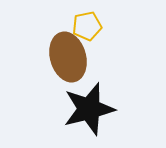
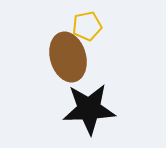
black star: rotated 12 degrees clockwise
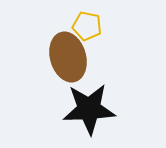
yellow pentagon: rotated 24 degrees clockwise
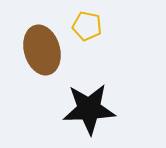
brown ellipse: moved 26 px left, 7 px up
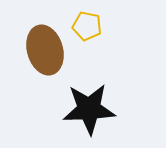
brown ellipse: moved 3 px right
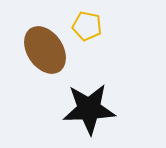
brown ellipse: rotated 18 degrees counterclockwise
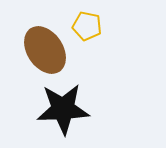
black star: moved 26 px left
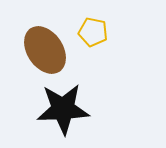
yellow pentagon: moved 6 px right, 6 px down
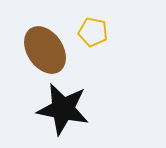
black star: rotated 14 degrees clockwise
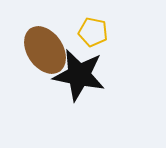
black star: moved 16 px right, 34 px up
